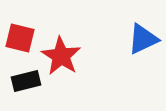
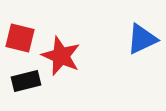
blue triangle: moved 1 px left
red star: rotated 9 degrees counterclockwise
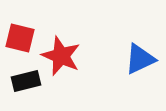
blue triangle: moved 2 px left, 20 px down
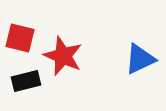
red star: moved 2 px right
